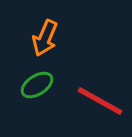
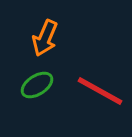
red line: moved 10 px up
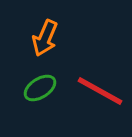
green ellipse: moved 3 px right, 3 px down
